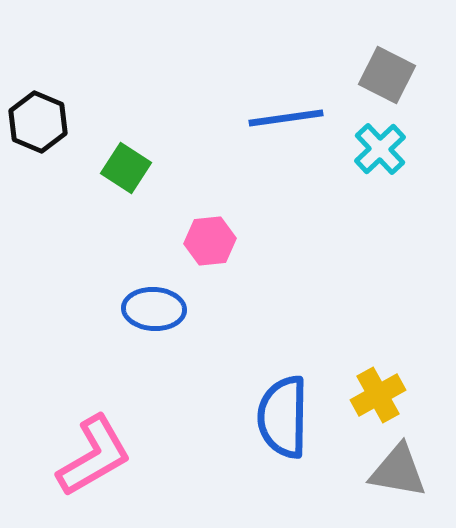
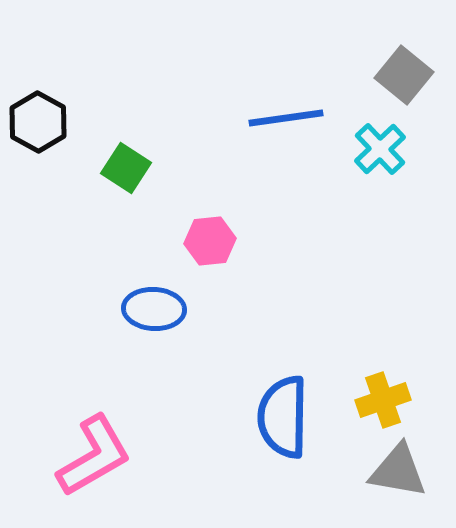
gray square: moved 17 px right; rotated 12 degrees clockwise
black hexagon: rotated 6 degrees clockwise
yellow cross: moved 5 px right, 5 px down; rotated 10 degrees clockwise
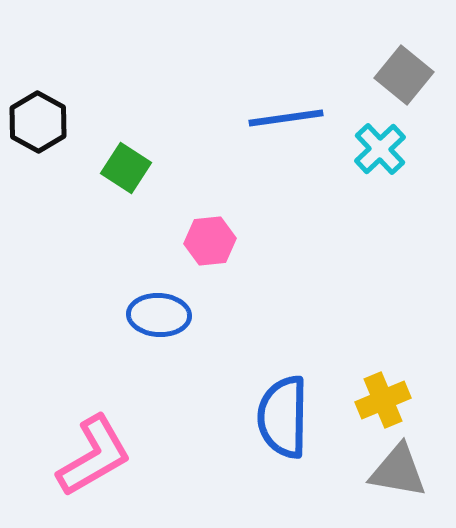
blue ellipse: moved 5 px right, 6 px down
yellow cross: rotated 4 degrees counterclockwise
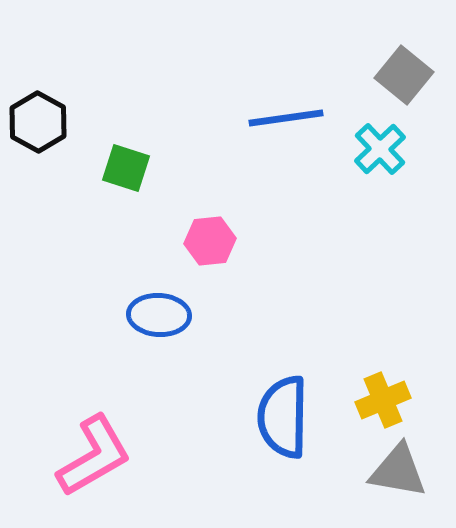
green square: rotated 15 degrees counterclockwise
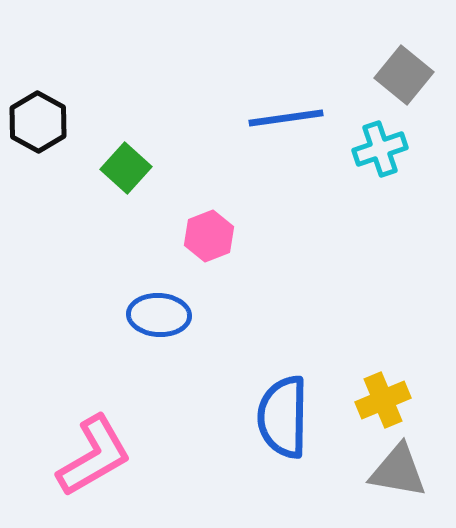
cyan cross: rotated 24 degrees clockwise
green square: rotated 24 degrees clockwise
pink hexagon: moved 1 px left, 5 px up; rotated 15 degrees counterclockwise
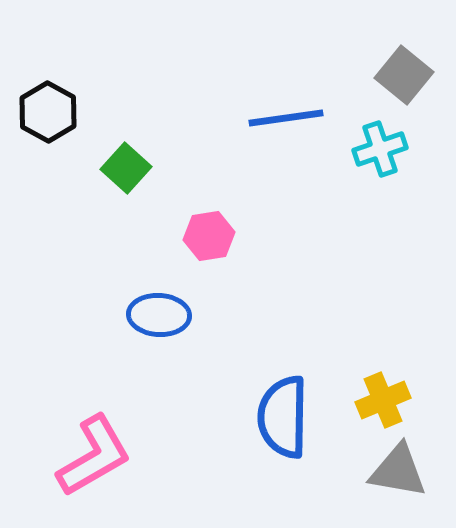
black hexagon: moved 10 px right, 10 px up
pink hexagon: rotated 12 degrees clockwise
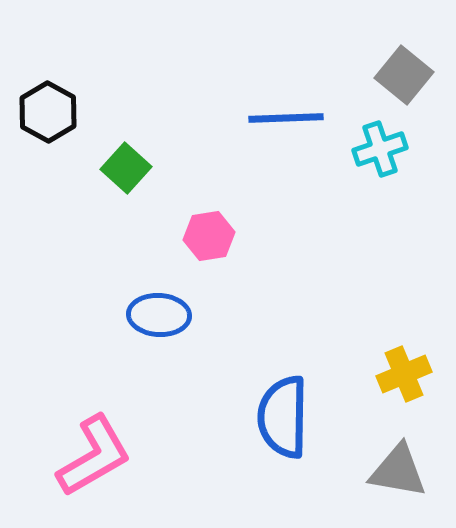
blue line: rotated 6 degrees clockwise
yellow cross: moved 21 px right, 26 px up
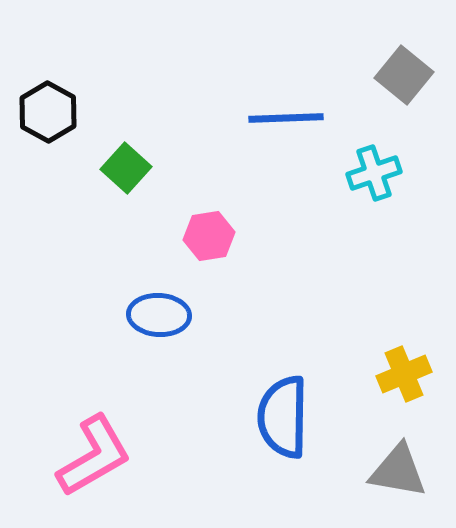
cyan cross: moved 6 px left, 24 px down
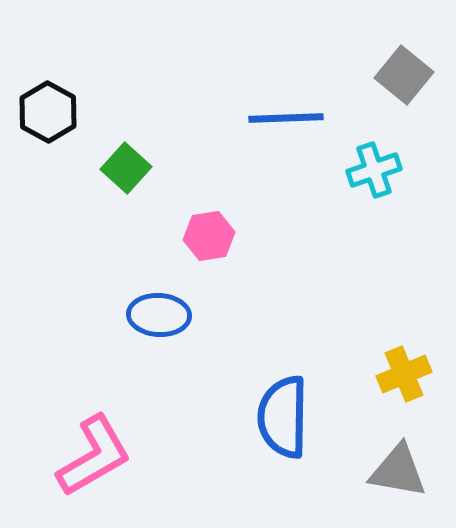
cyan cross: moved 3 px up
